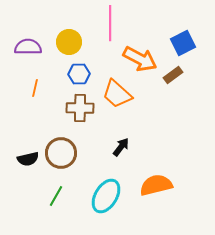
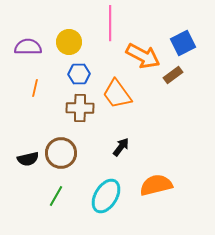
orange arrow: moved 3 px right, 3 px up
orange trapezoid: rotated 12 degrees clockwise
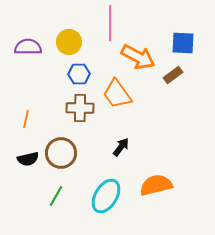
blue square: rotated 30 degrees clockwise
orange arrow: moved 5 px left, 1 px down
orange line: moved 9 px left, 31 px down
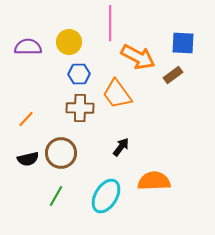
orange line: rotated 30 degrees clockwise
orange semicircle: moved 2 px left, 4 px up; rotated 12 degrees clockwise
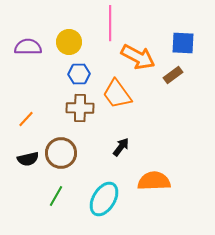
cyan ellipse: moved 2 px left, 3 px down
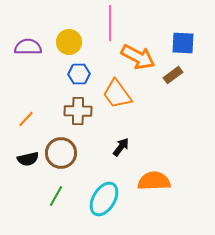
brown cross: moved 2 px left, 3 px down
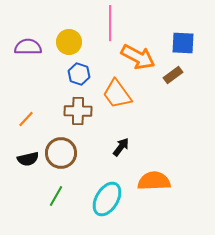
blue hexagon: rotated 20 degrees clockwise
cyan ellipse: moved 3 px right
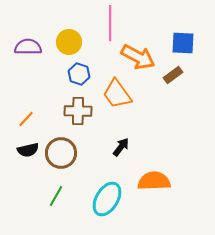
black semicircle: moved 9 px up
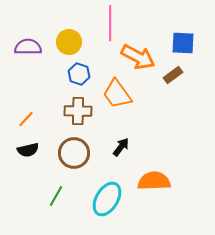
brown circle: moved 13 px right
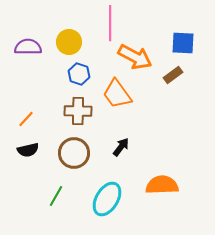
orange arrow: moved 3 px left
orange semicircle: moved 8 px right, 4 px down
